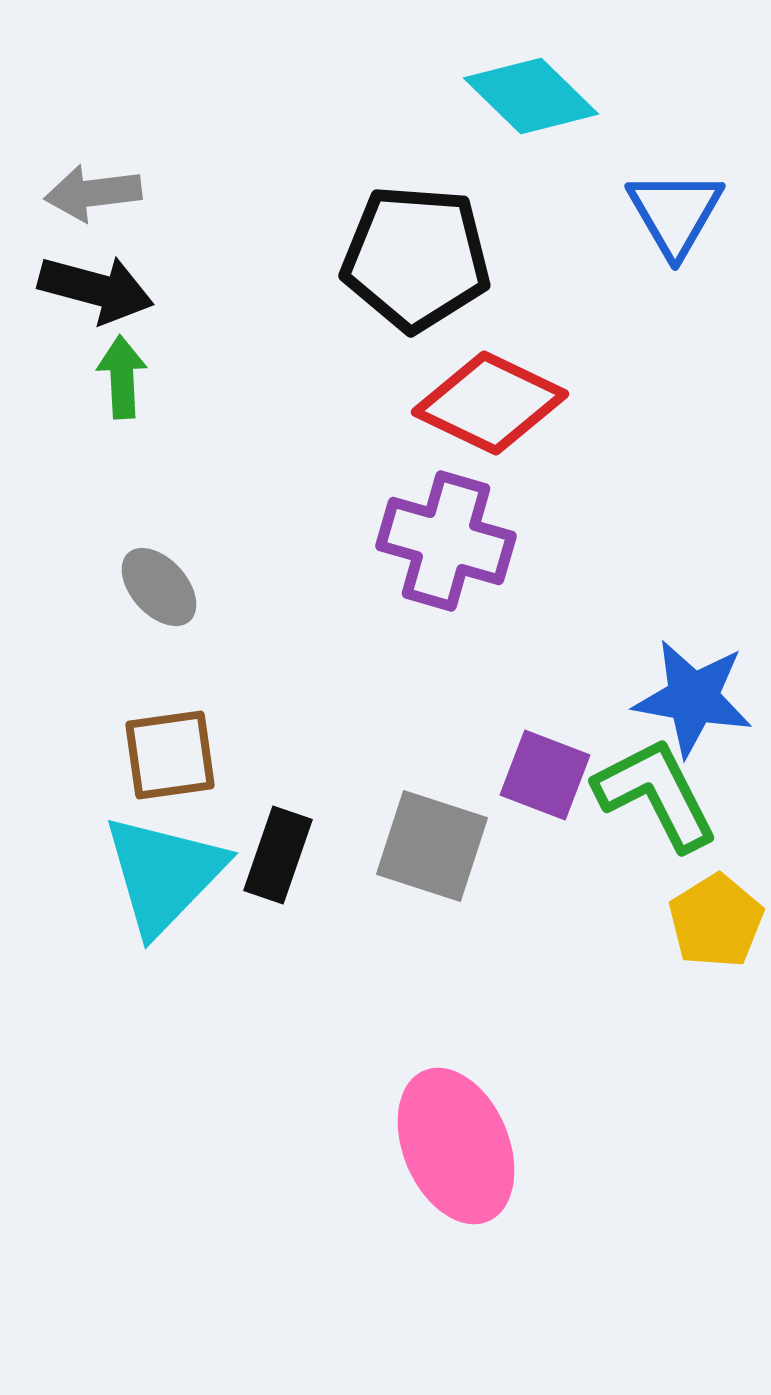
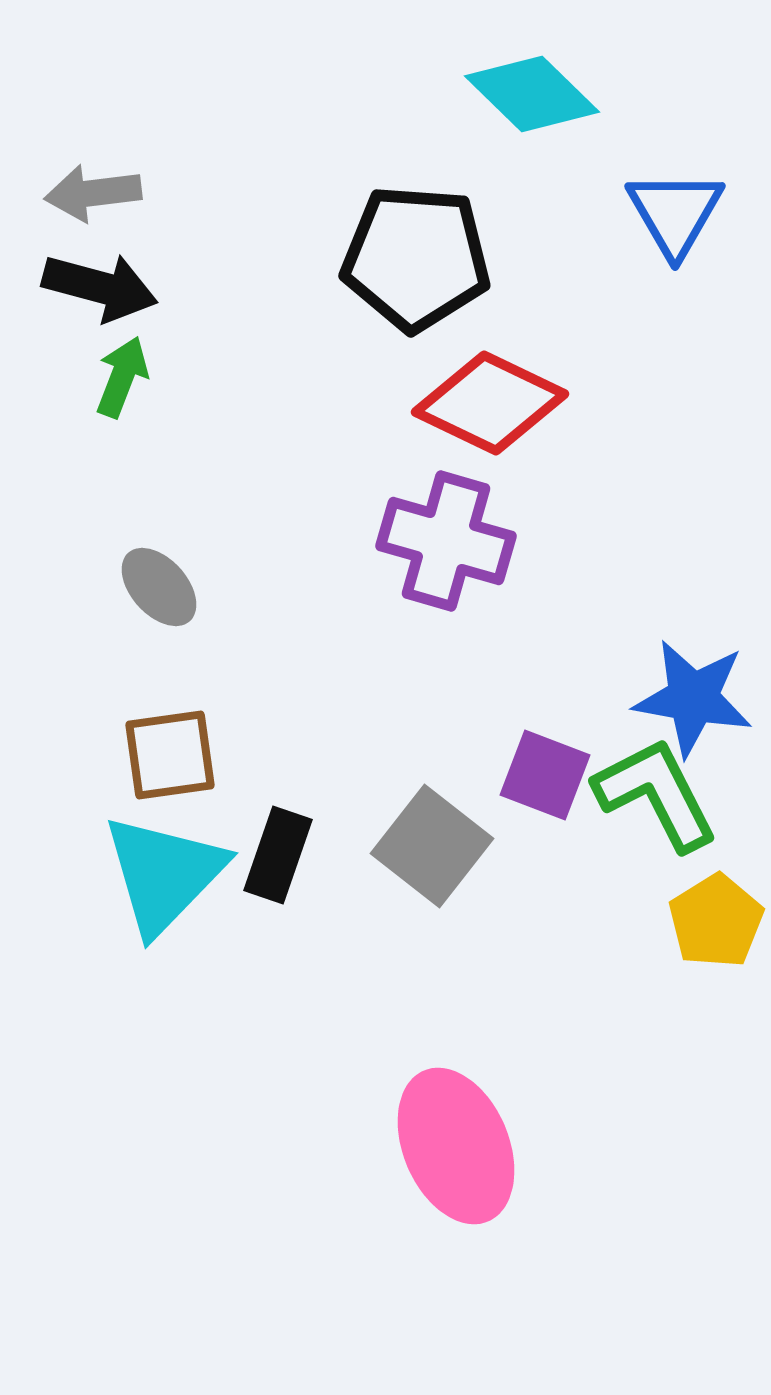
cyan diamond: moved 1 px right, 2 px up
black arrow: moved 4 px right, 2 px up
green arrow: rotated 24 degrees clockwise
gray square: rotated 20 degrees clockwise
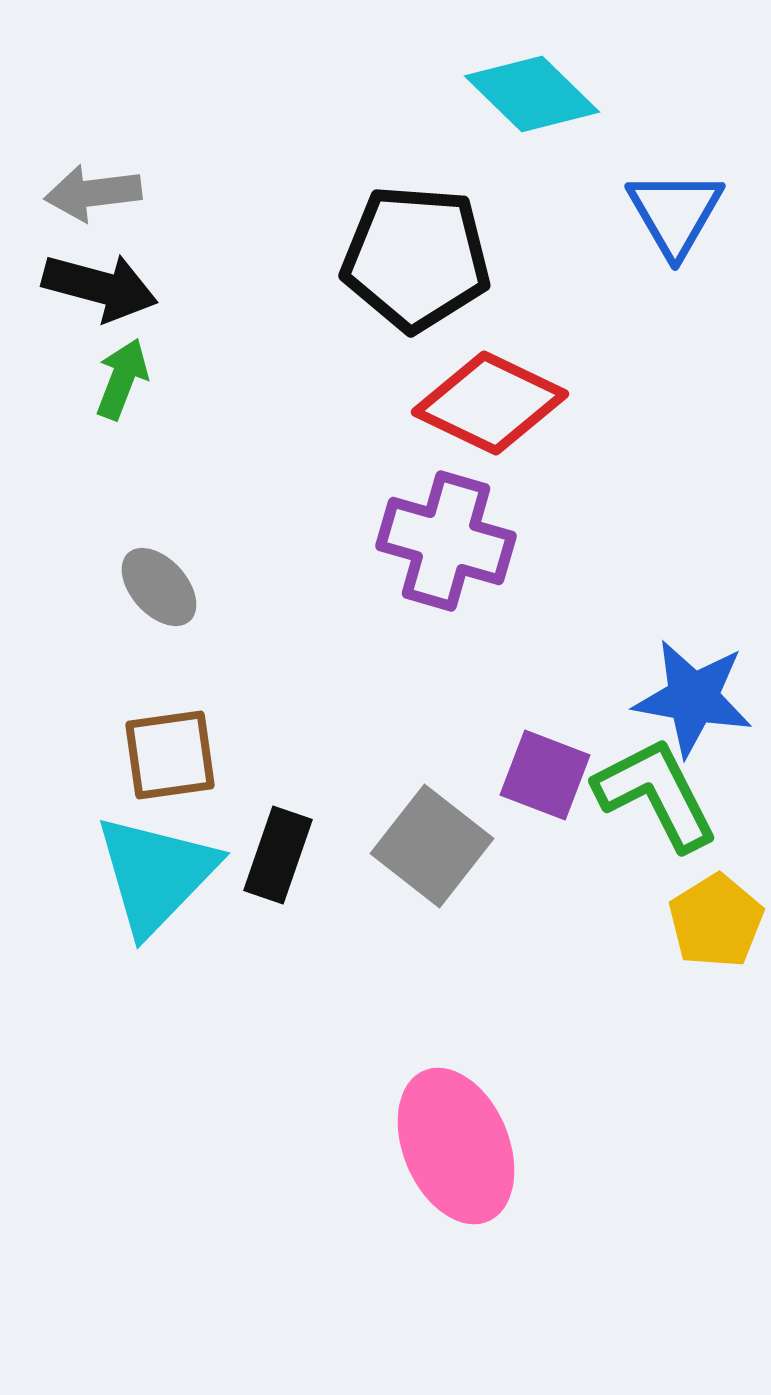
green arrow: moved 2 px down
cyan triangle: moved 8 px left
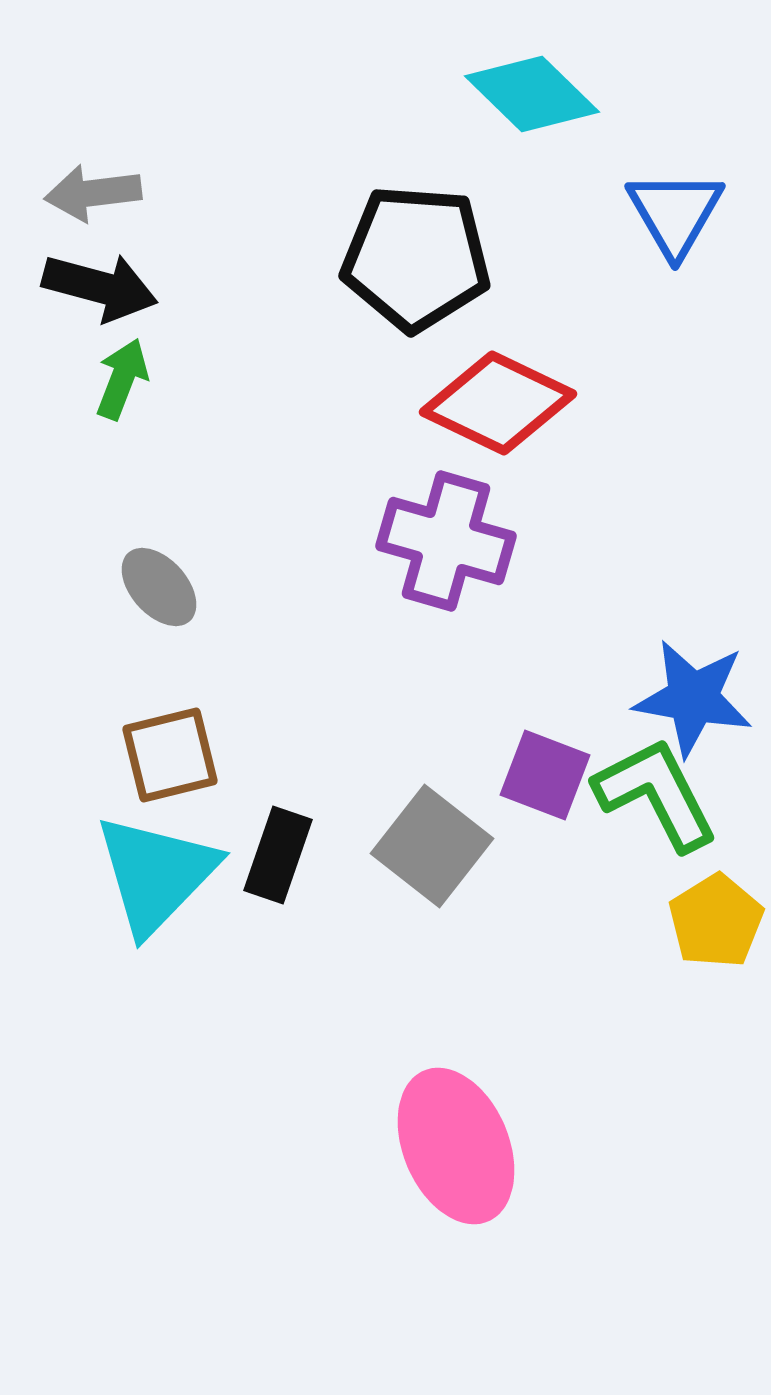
red diamond: moved 8 px right
brown square: rotated 6 degrees counterclockwise
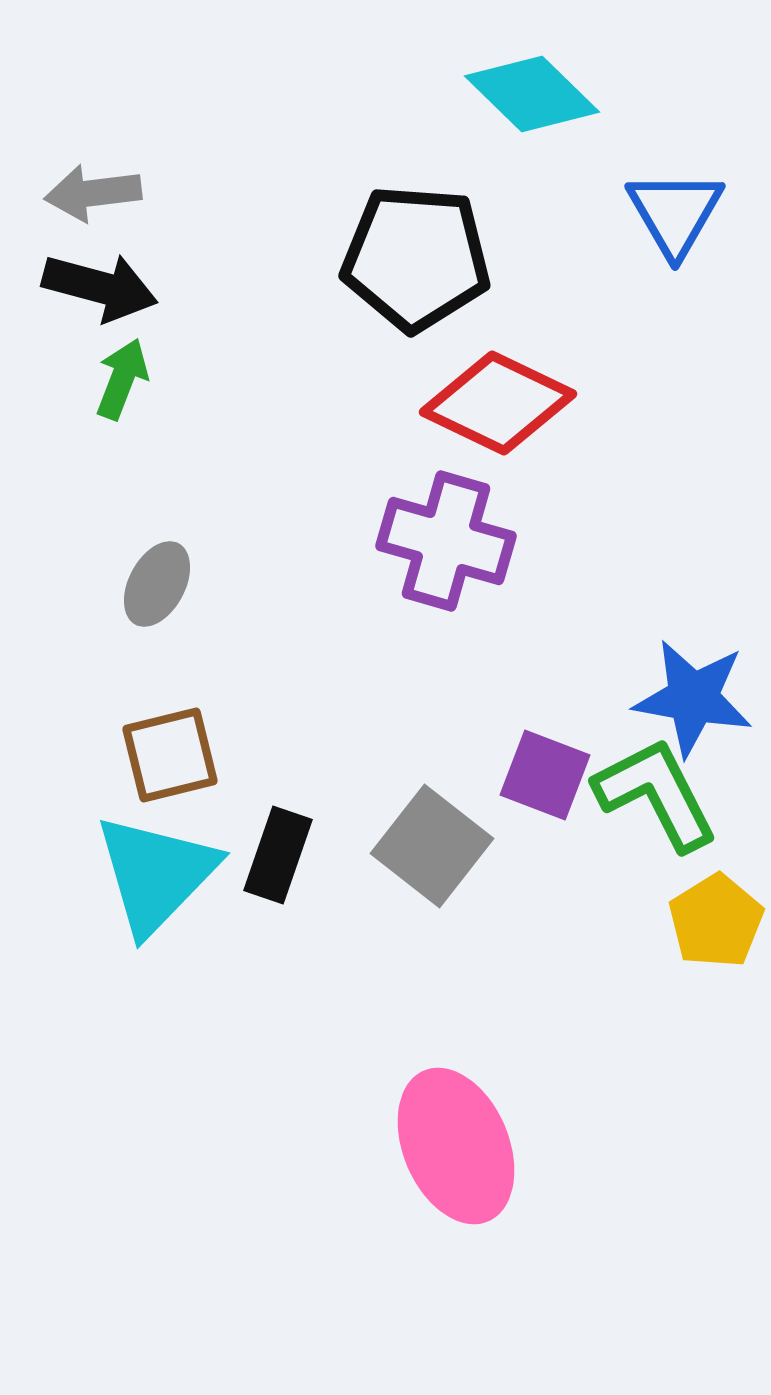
gray ellipse: moved 2 px left, 3 px up; rotated 70 degrees clockwise
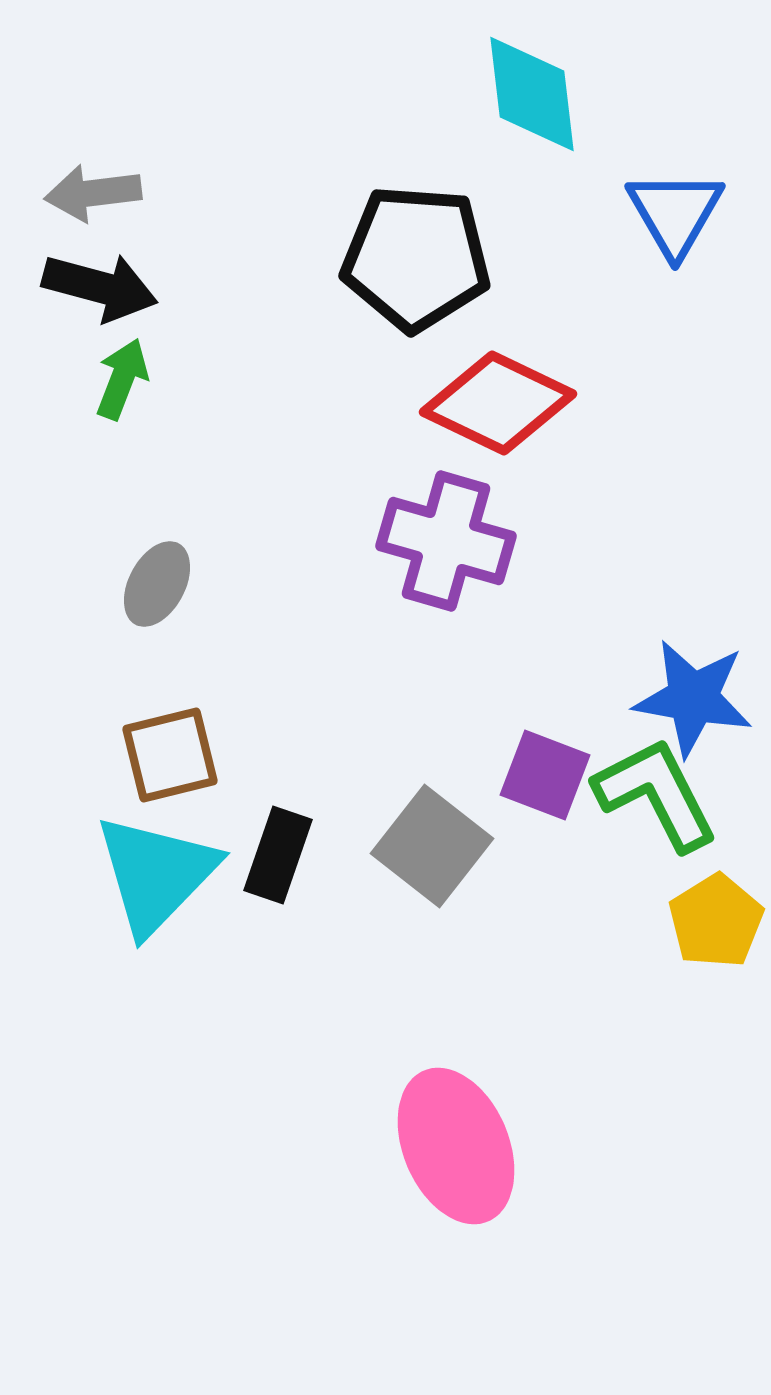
cyan diamond: rotated 39 degrees clockwise
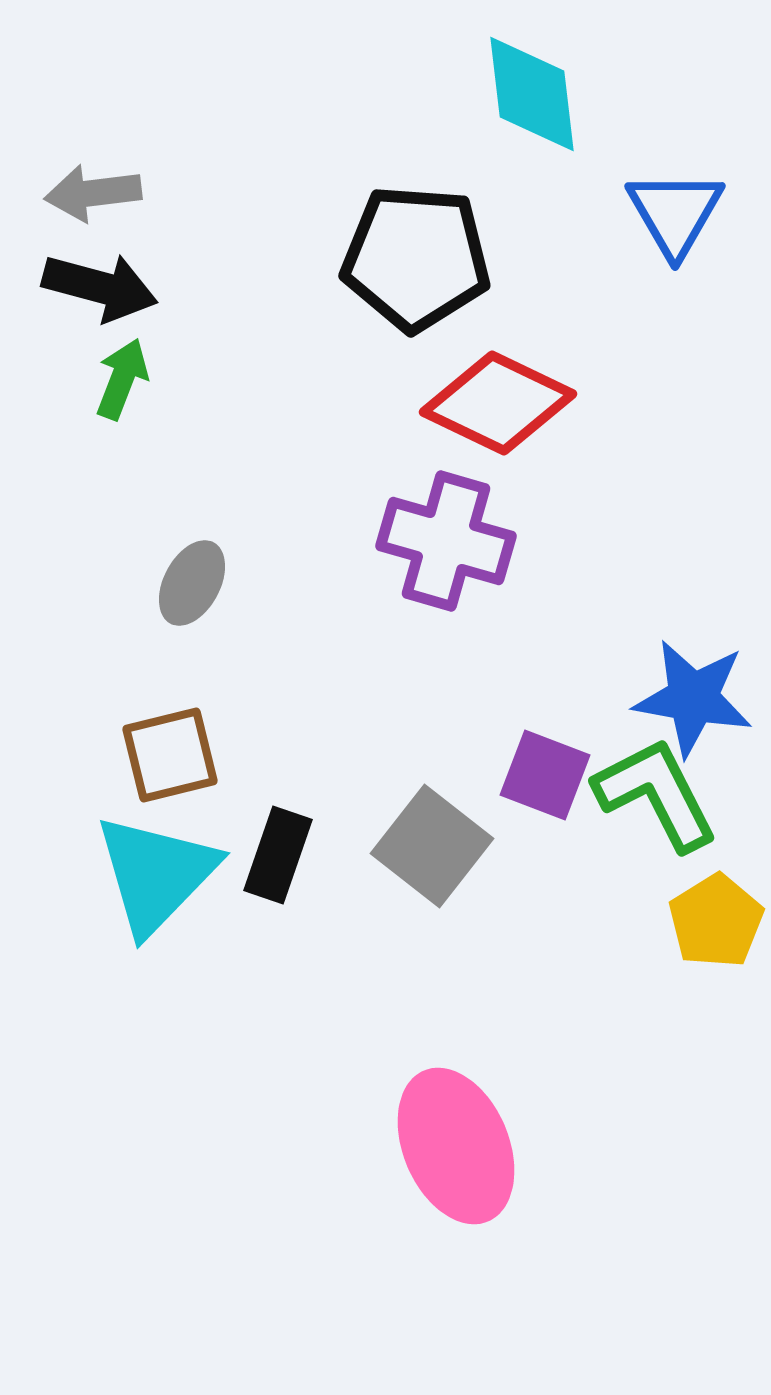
gray ellipse: moved 35 px right, 1 px up
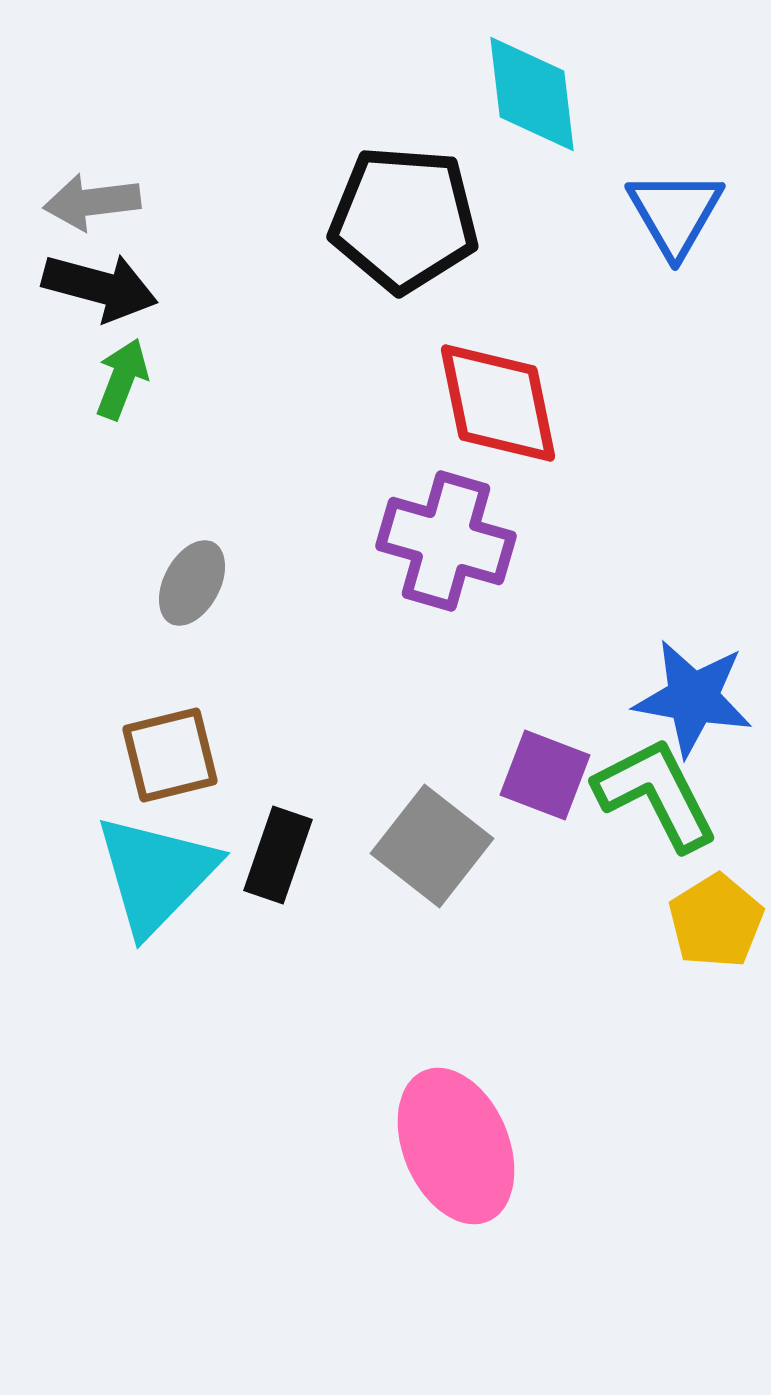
gray arrow: moved 1 px left, 9 px down
black pentagon: moved 12 px left, 39 px up
red diamond: rotated 53 degrees clockwise
